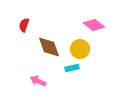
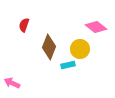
pink diamond: moved 2 px right, 2 px down
brown diamond: rotated 40 degrees clockwise
cyan rectangle: moved 4 px left, 3 px up
pink arrow: moved 26 px left, 2 px down
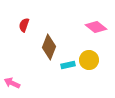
yellow circle: moved 9 px right, 11 px down
